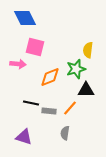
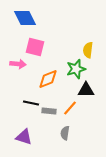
orange diamond: moved 2 px left, 2 px down
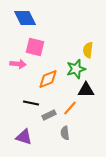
gray rectangle: moved 4 px down; rotated 32 degrees counterclockwise
gray semicircle: rotated 16 degrees counterclockwise
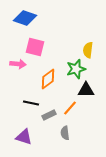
blue diamond: rotated 45 degrees counterclockwise
orange diamond: rotated 15 degrees counterclockwise
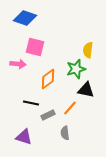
black triangle: rotated 12 degrees clockwise
gray rectangle: moved 1 px left
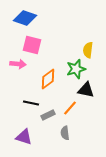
pink square: moved 3 px left, 2 px up
